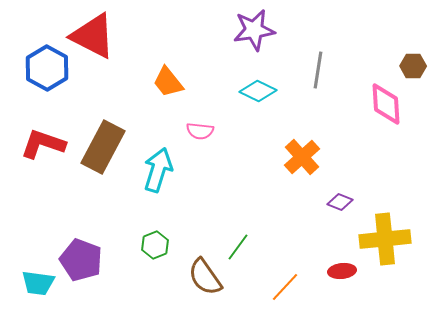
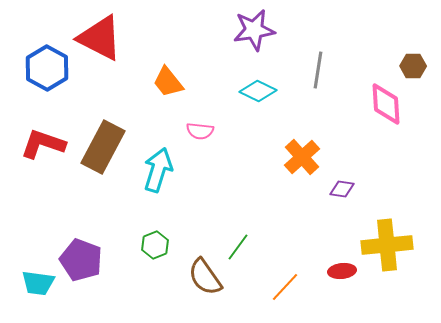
red triangle: moved 7 px right, 2 px down
purple diamond: moved 2 px right, 13 px up; rotated 15 degrees counterclockwise
yellow cross: moved 2 px right, 6 px down
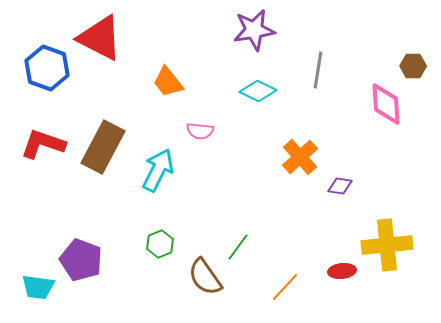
blue hexagon: rotated 9 degrees counterclockwise
orange cross: moved 2 px left
cyan arrow: rotated 9 degrees clockwise
purple diamond: moved 2 px left, 3 px up
green hexagon: moved 5 px right, 1 px up
cyan trapezoid: moved 4 px down
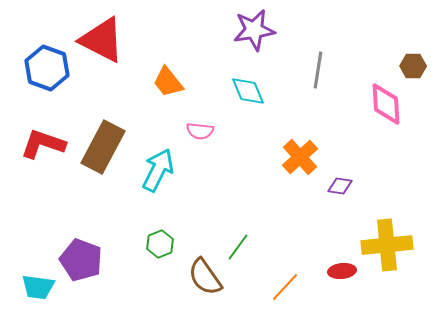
red triangle: moved 2 px right, 2 px down
cyan diamond: moved 10 px left; rotated 42 degrees clockwise
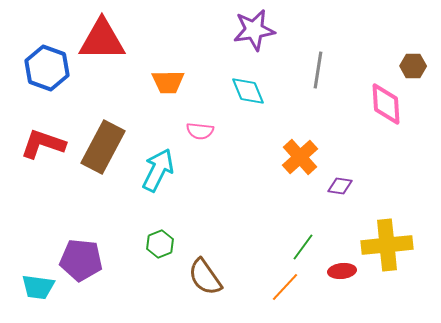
red triangle: rotated 27 degrees counterclockwise
orange trapezoid: rotated 52 degrees counterclockwise
green line: moved 65 px right
purple pentagon: rotated 15 degrees counterclockwise
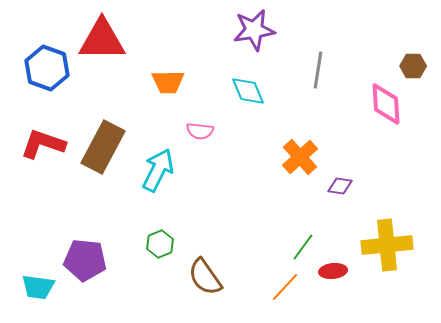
purple pentagon: moved 4 px right
red ellipse: moved 9 px left
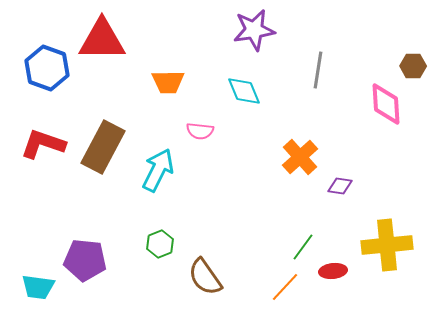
cyan diamond: moved 4 px left
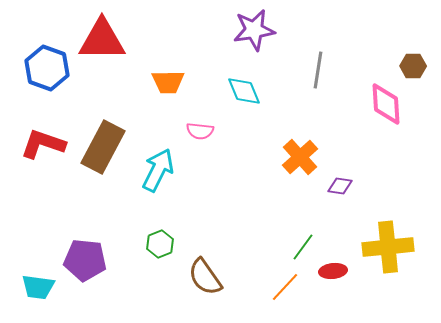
yellow cross: moved 1 px right, 2 px down
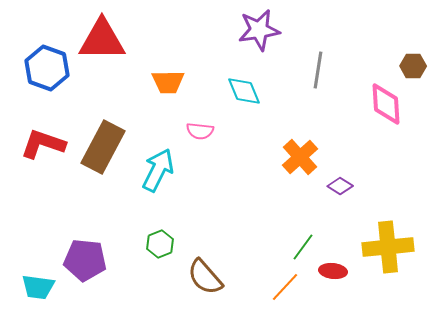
purple star: moved 5 px right
purple diamond: rotated 25 degrees clockwise
red ellipse: rotated 12 degrees clockwise
brown semicircle: rotated 6 degrees counterclockwise
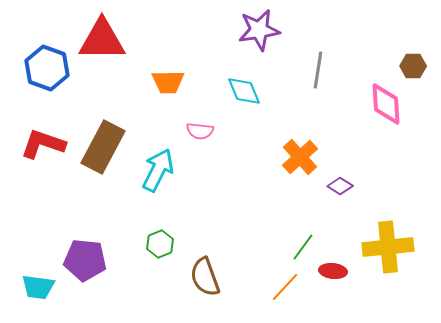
brown semicircle: rotated 21 degrees clockwise
